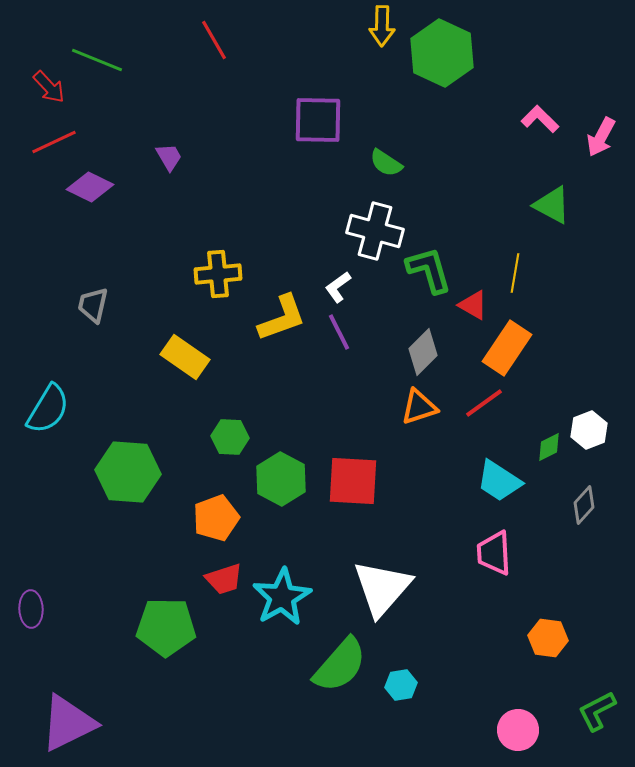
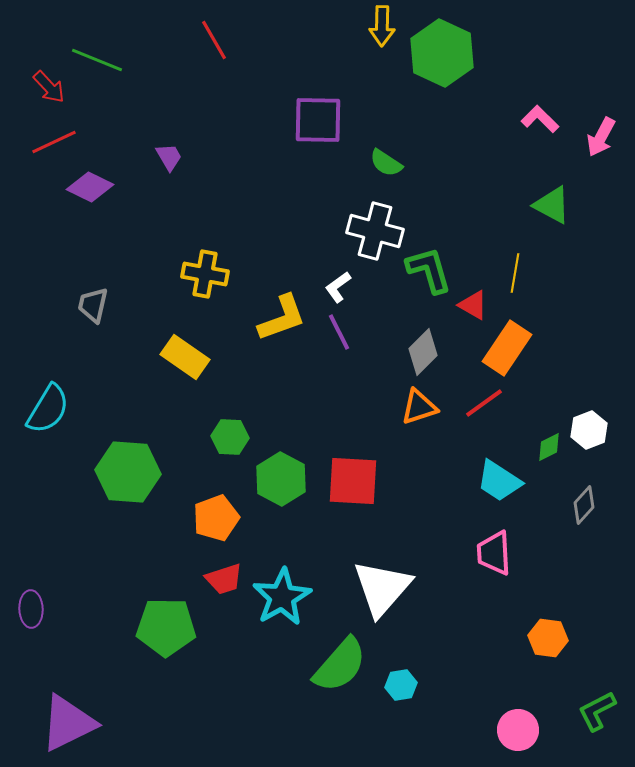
yellow cross at (218, 274): moved 13 px left; rotated 15 degrees clockwise
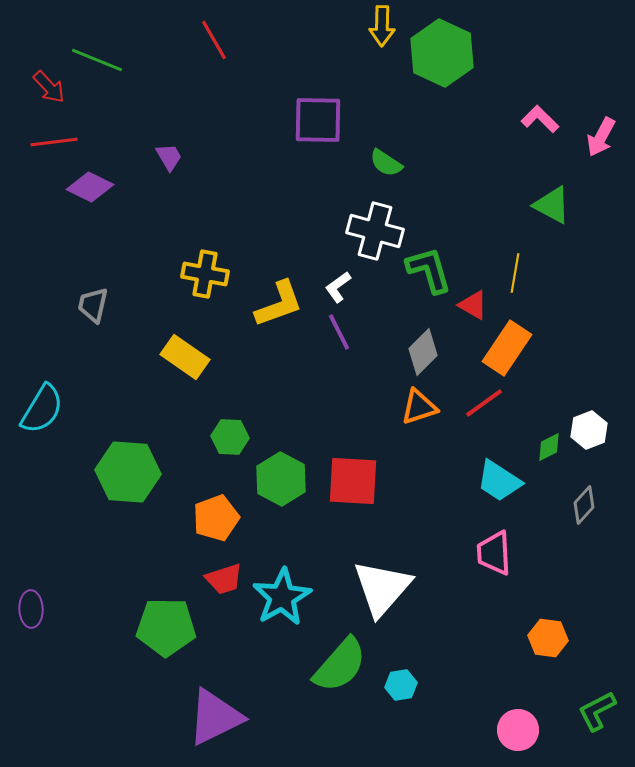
red line at (54, 142): rotated 18 degrees clockwise
yellow L-shape at (282, 318): moved 3 px left, 14 px up
cyan semicircle at (48, 409): moved 6 px left
purple triangle at (68, 723): moved 147 px right, 6 px up
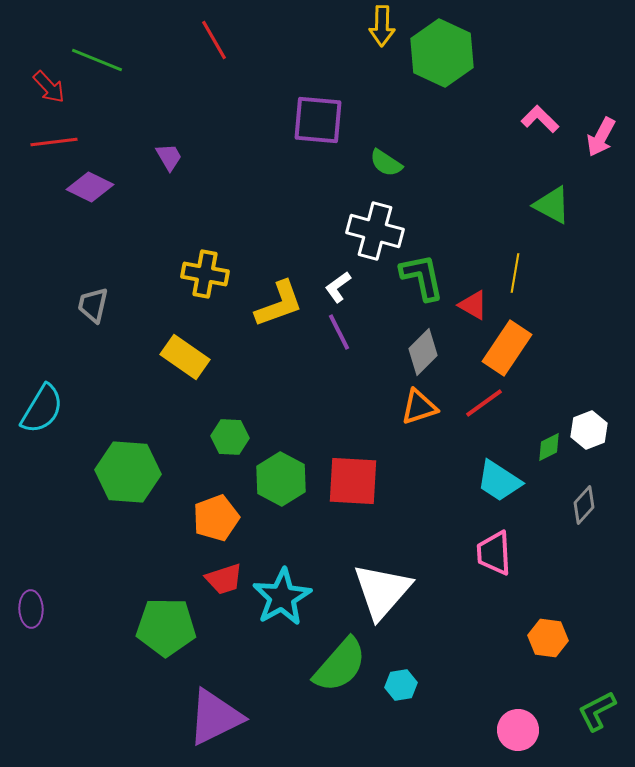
purple square at (318, 120): rotated 4 degrees clockwise
green L-shape at (429, 270): moved 7 px left, 7 px down; rotated 4 degrees clockwise
white triangle at (382, 588): moved 3 px down
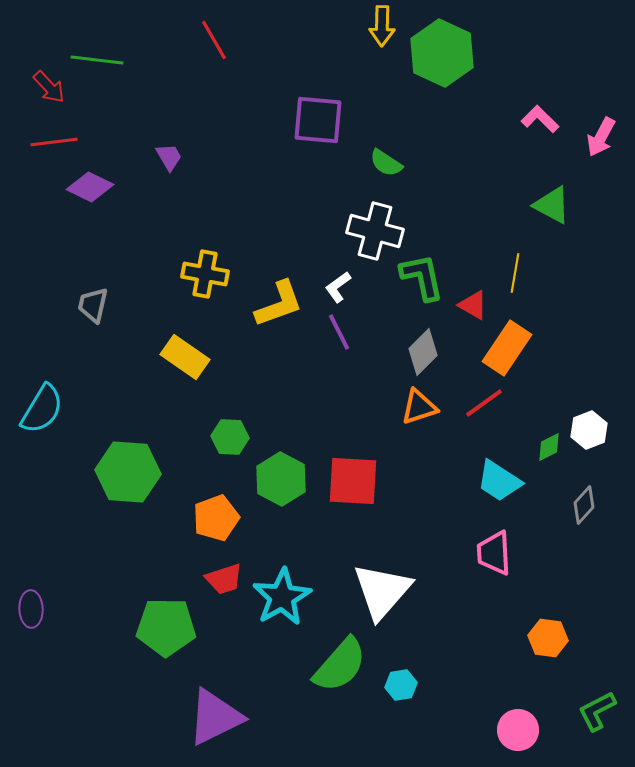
green line at (97, 60): rotated 15 degrees counterclockwise
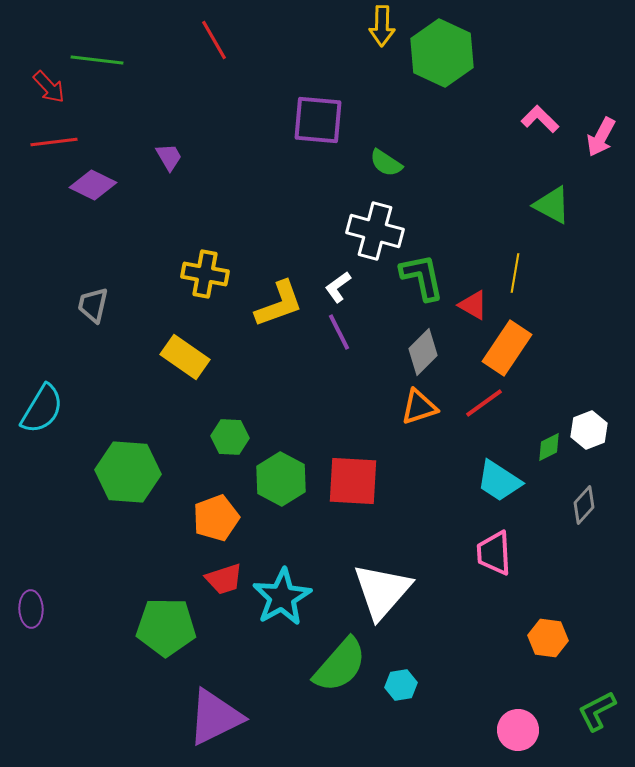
purple diamond at (90, 187): moved 3 px right, 2 px up
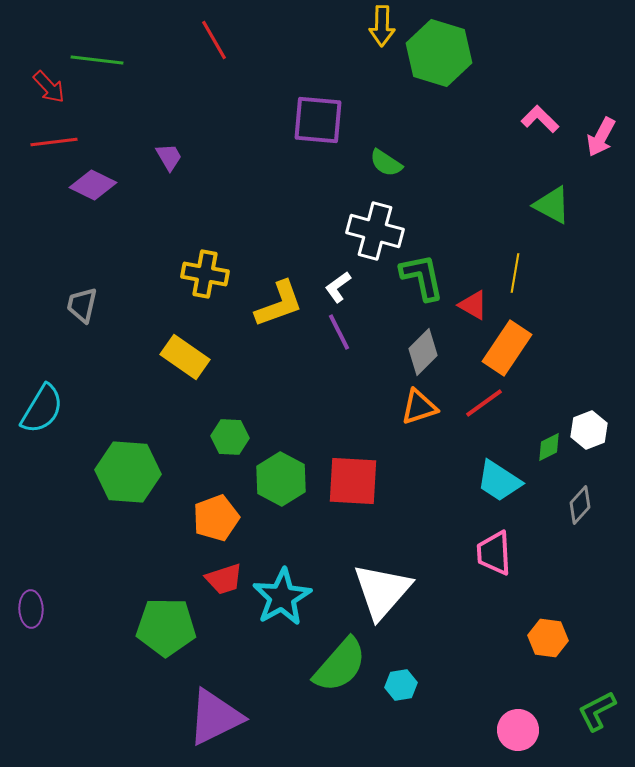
green hexagon at (442, 53): moved 3 px left; rotated 8 degrees counterclockwise
gray trapezoid at (93, 305): moved 11 px left
gray diamond at (584, 505): moved 4 px left
